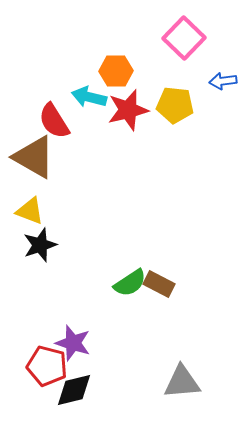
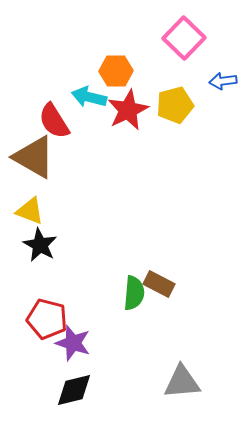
yellow pentagon: rotated 21 degrees counterclockwise
red star: rotated 12 degrees counterclockwise
black star: rotated 24 degrees counterclockwise
green semicircle: moved 4 px right, 10 px down; rotated 52 degrees counterclockwise
red pentagon: moved 47 px up
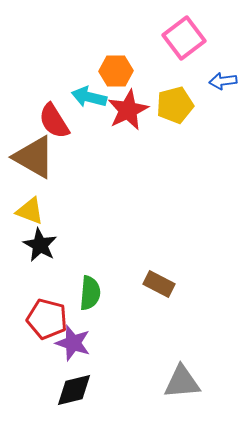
pink square: rotated 9 degrees clockwise
green semicircle: moved 44 px left
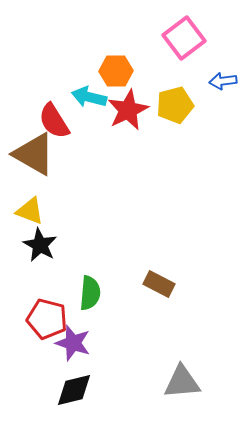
brown triangle: moved 3 px up
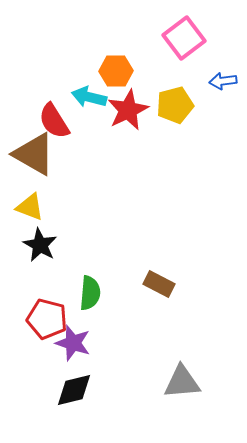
yellow triangle: moved 4 px up
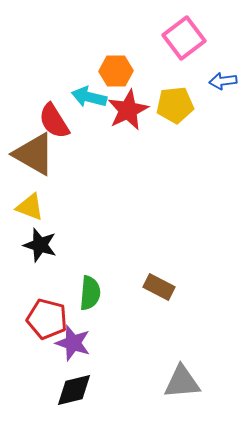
yellow pentagon: rotated 9 degrees clockwise
black star: rotated 12 degrees counterclockwise
brown rectangle: moved 3 px down
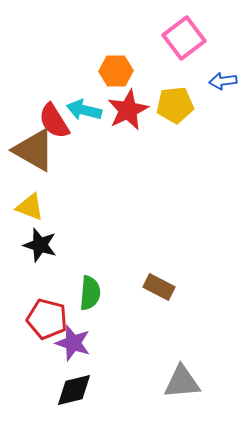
cyan arrow: moved 5 px left, 13 px down
brown triangle: moved 4 px up
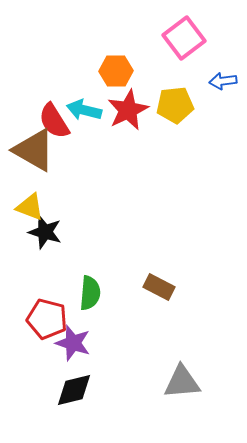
black star: moved 5 px right, 13 px up
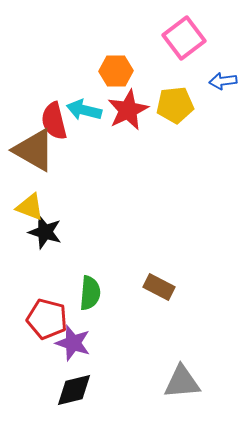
red semicircle: rotated 18 degrees clockwise
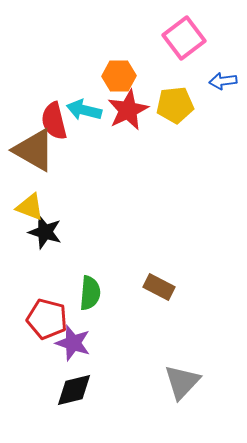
orange hexagon: moved 3 px right, 5 px down
gray triangle: rotated 42 degrees counterclockwise
